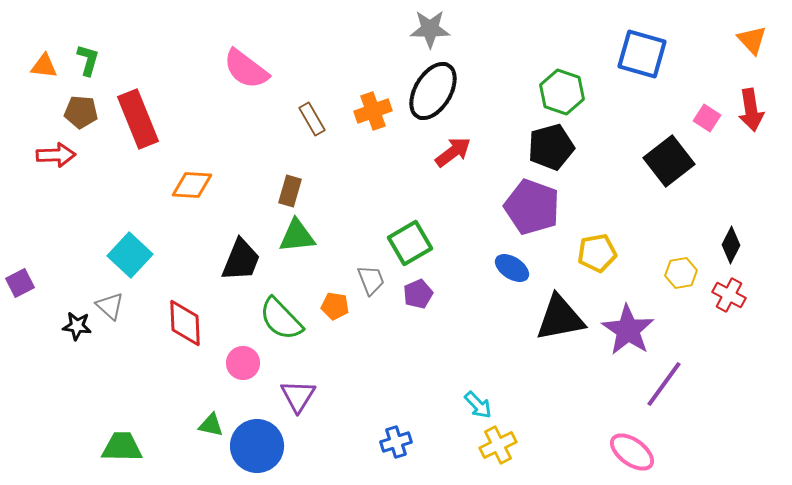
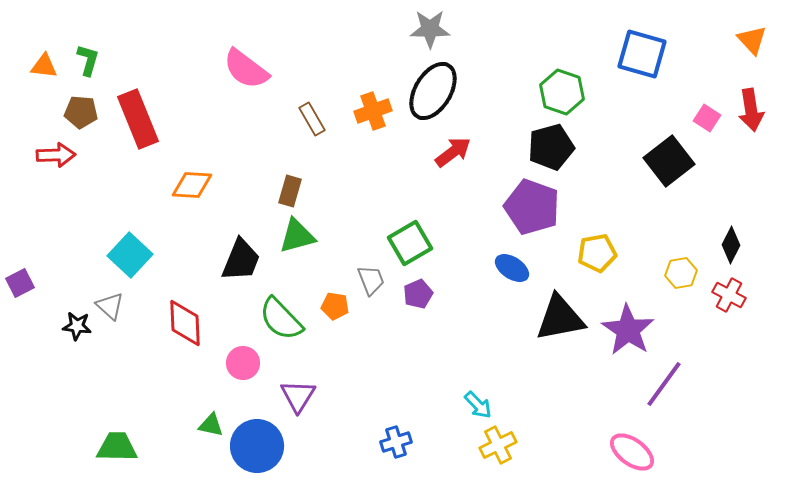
green triangle at (297, 236): rotated 9 degrees counterclockwise
green trapezoid at (122, 447): moved 5 px left
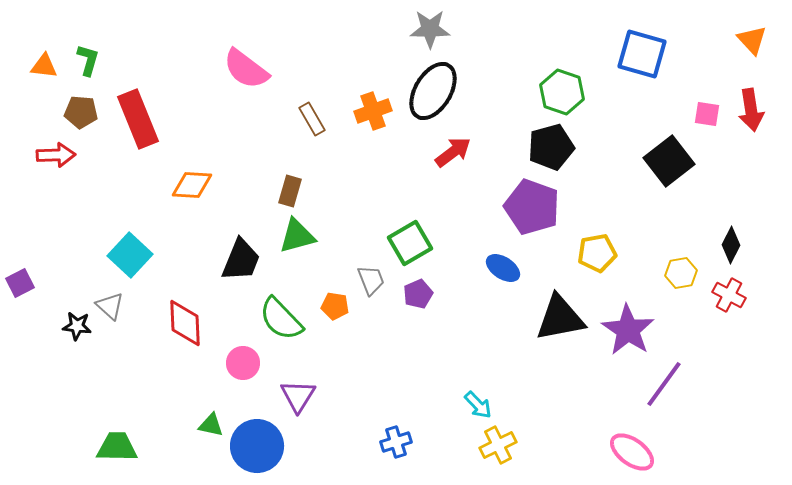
pink square at (707, 118): moved 4 px up; rotated 24 degrees counterclockwise
blue ellipse at (512, 268): moved 9 px left
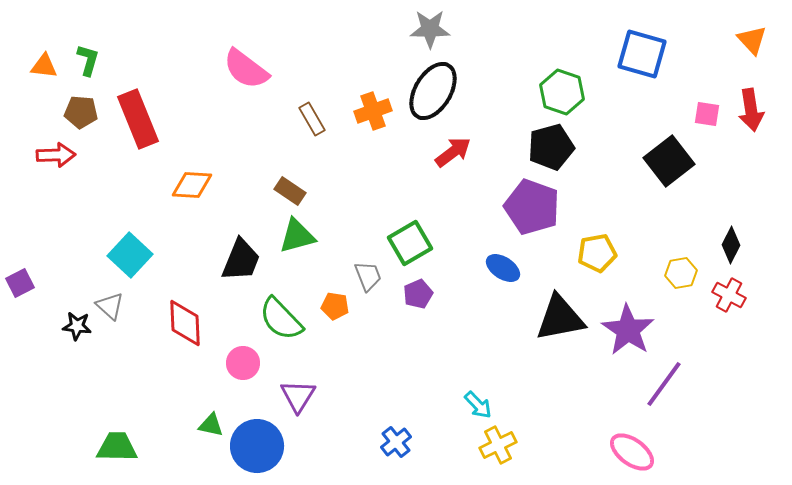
brown rectangle at (290, 191): rotated 72 degrees counterclockwise
gray trapezoid at (371, 280): moved 3 px left, 4 px up
blue cross at (396, 442): rotated 20 degrees counterclockwise
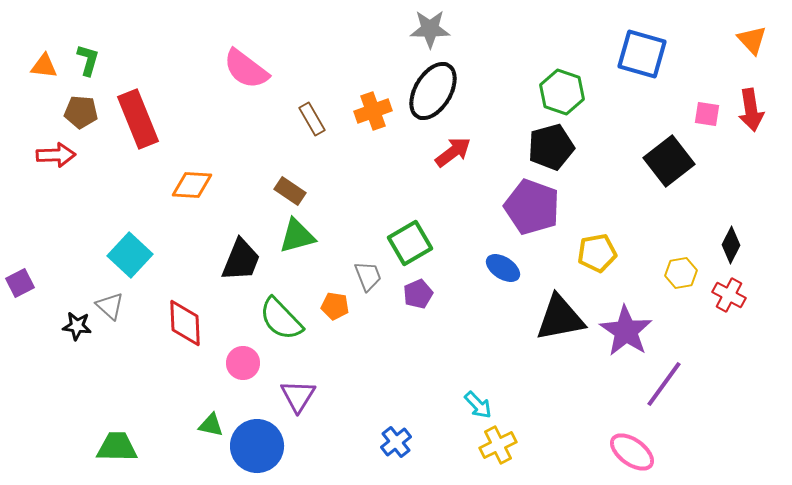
purple star at (628, 330): moved 2 px left, 1 px down
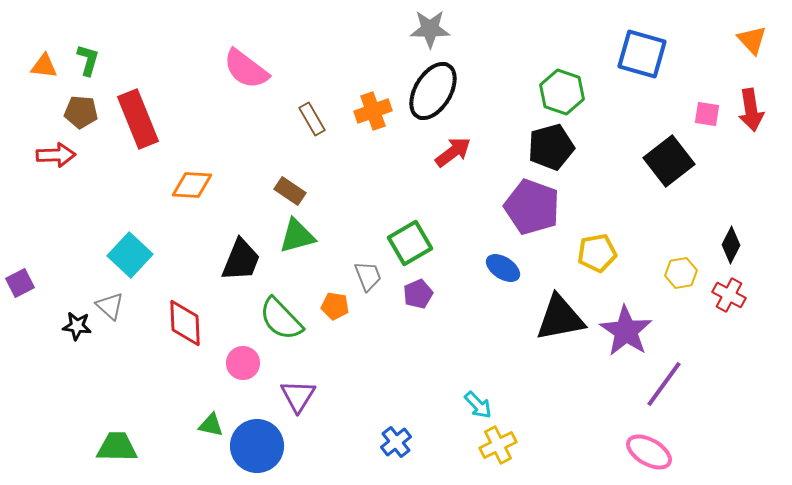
pink ellipse at (632, 452): moved 17 px right; rotated 6 degrees counterclockwise
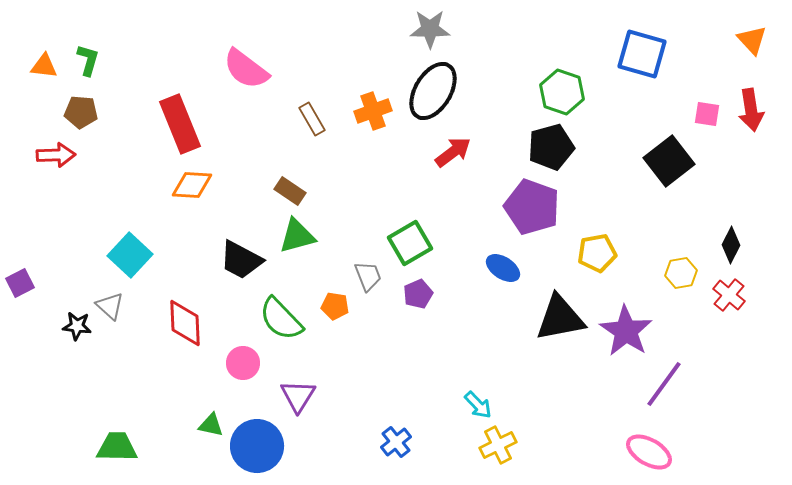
red rectangle at (138, 119): moved 42 px right, 5 px down
black trapezoid at (241, 260): rotated 96 degrees clockwise
red cross at (729, 295): rotated 12 degrees clockwise
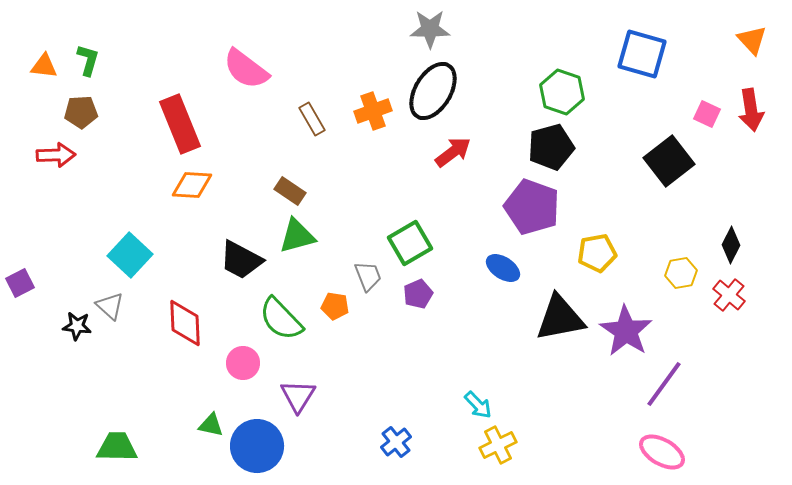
brown pentagon at (81, 112): rotated 8 degrees counterclockwise
pink square at (707, 114): rotated 16 degrees clockwise
pink ellipse at (649, 452): moved 13 px right
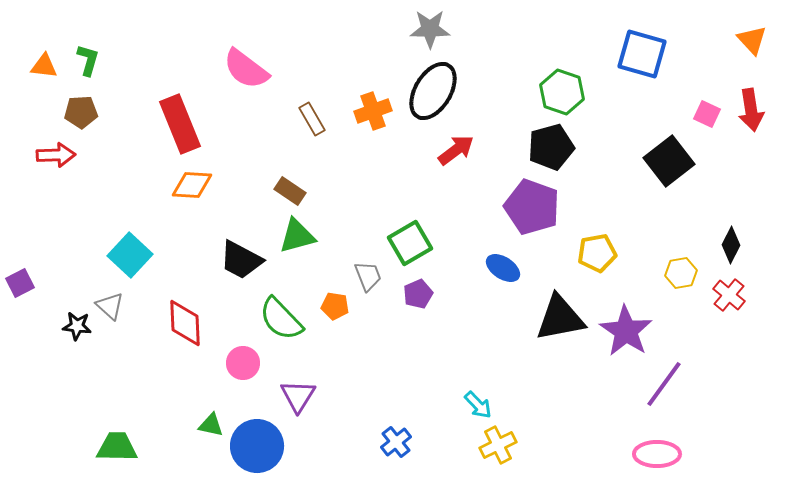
red arrow at (453, 152): moved 3 px right, 2 px up
pink ellipse at (662, 452): moved 5 px left, 2 px down; rotated 30 degrees counterclockwise
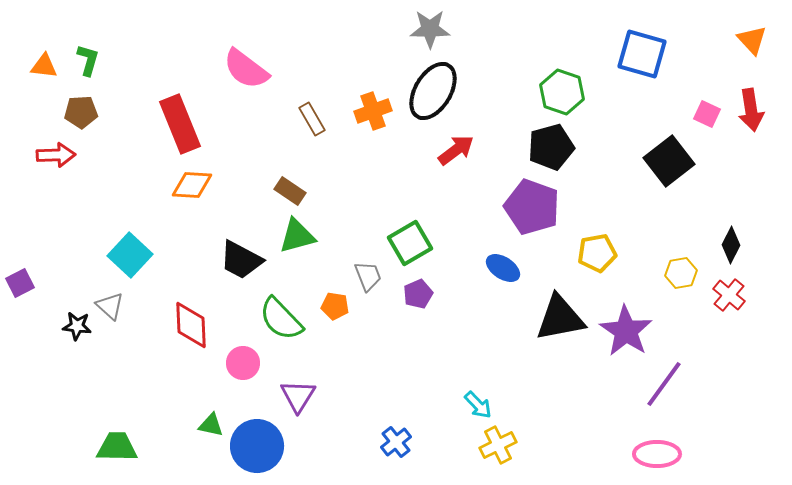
red diamond at (185, 323): moved 6 px right, 2 px down
